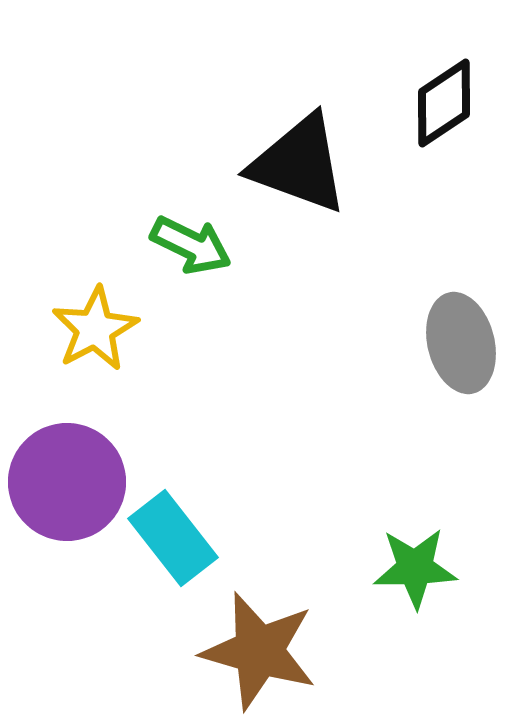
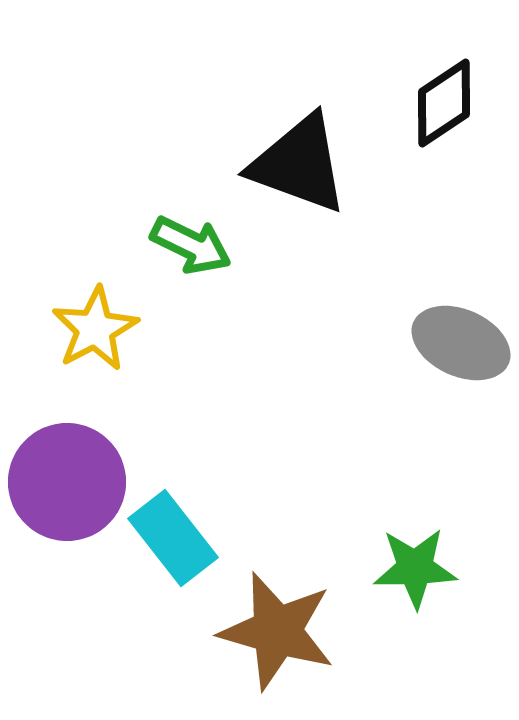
gray ellipse: rotated 52 degrees counterclockwise
brown star: moved 18 px right, 20 px up
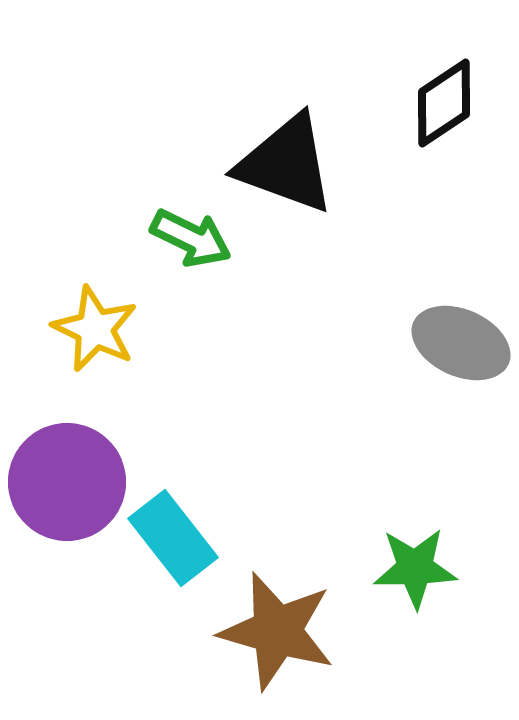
black triangle: moved 13 px left
green arrow: moved 7 px up
yellow star: rotated 18 degrees counterclockwise
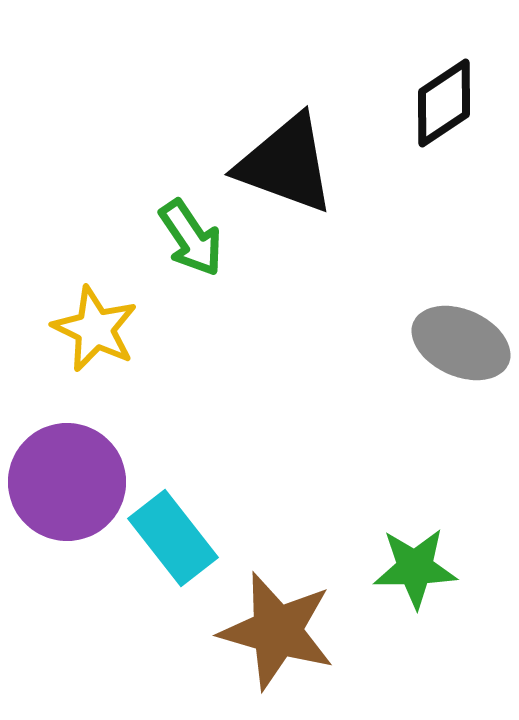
green arrow: rotated 30 degrees clockwise
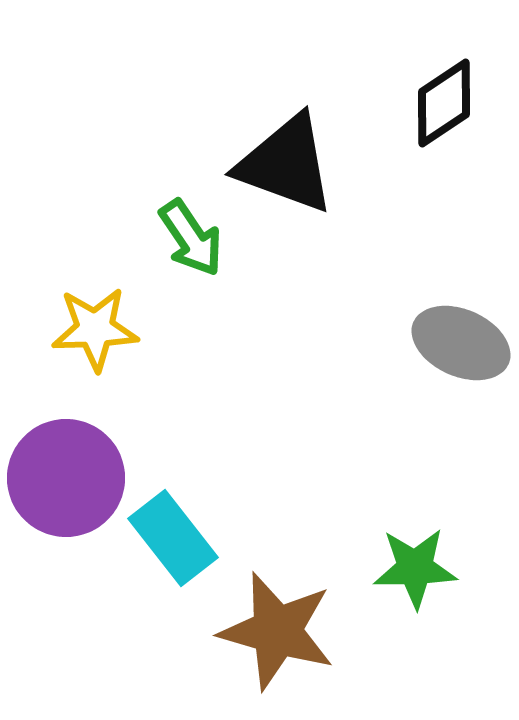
yellow star: rotated 28 degrees counterclockwise
purple circle: moved 1 px left, 4 px up
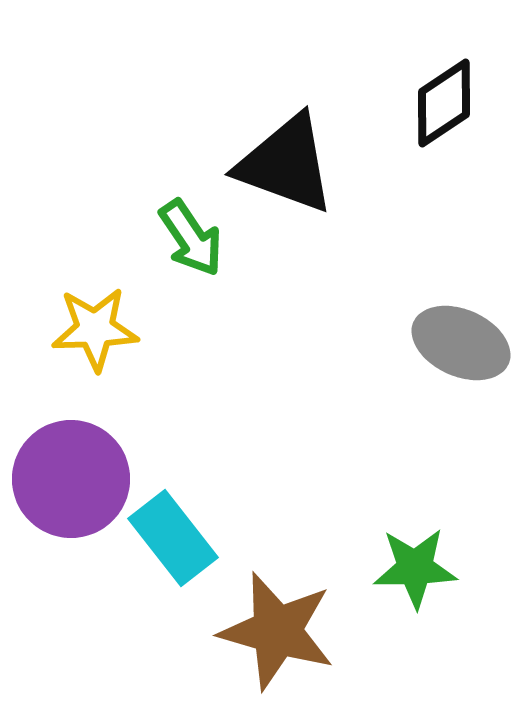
purple circle: moved 5 px right, 1 px down
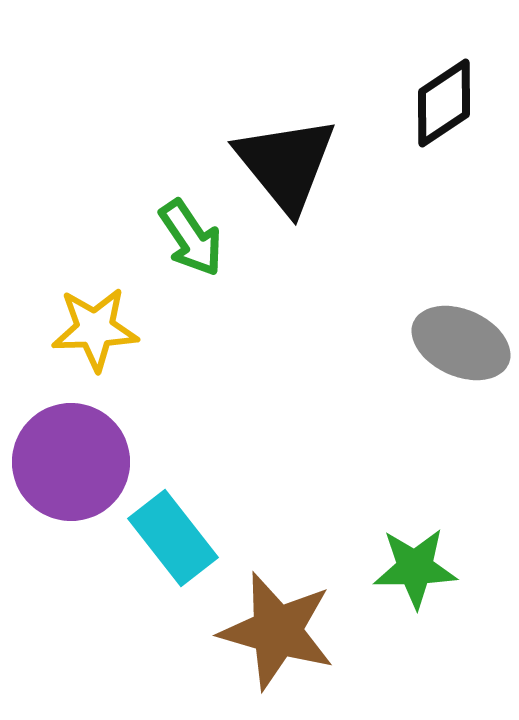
black triangle: rotated 31 degrees clockwise
purple circle: moved 17 px up
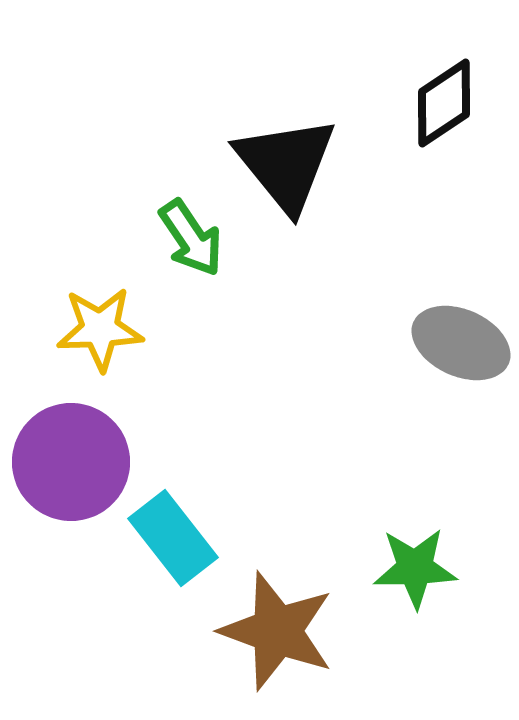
yellow star: moved 5 px right
brown star: rotated 4 degrees clockwise
